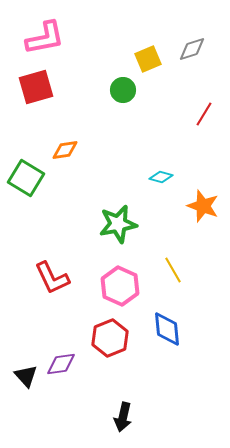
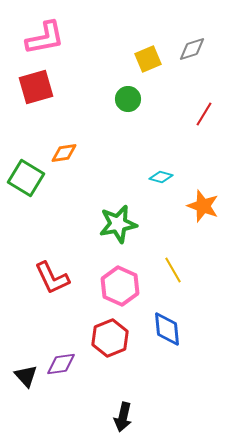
green circle: moved 5 px right, 9 px down
orange diamond: moved 1 px left, 3 px down
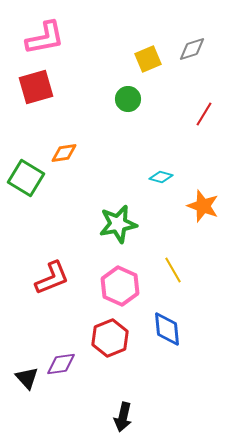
red L-shape: rotated 87 degrees counterclockwise
black triangle: moved 1 px right, 2 px down
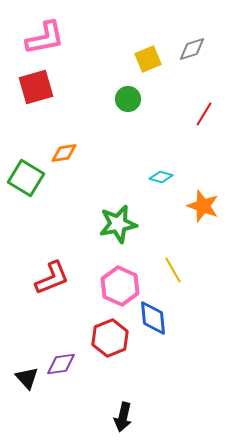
blue diamond: moved 14 px left, 11 px up
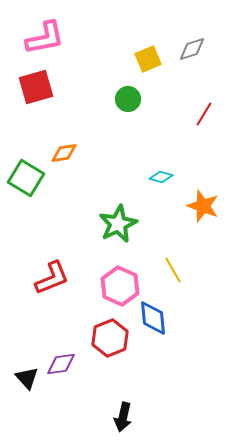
green star: rotated 15 degrees counterclockwise
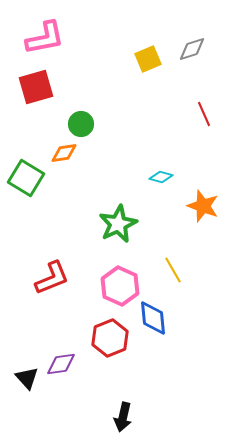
green circle: moved 47 px left, 25 px down
red line: rotated 55 degrees counterclockwise
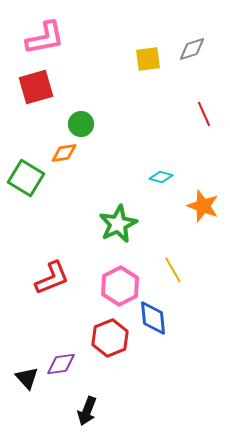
yellow square: rotated 16 degrees clockwise
pink hexagon: rotated 9 degrees clockwise
black arrow: moved 36 px left, 6 px up; rotated 8 degrees clockwise
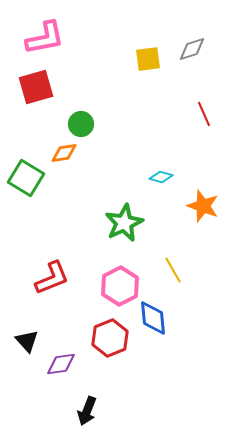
green star: moved 6 px right, 1 px up
black triangle: moved 37 px up
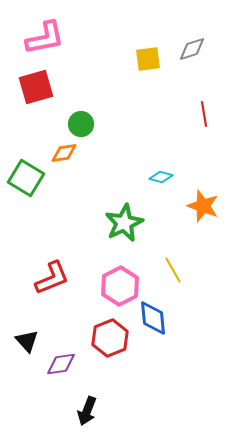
red line: rotated 15 degrees clockwise
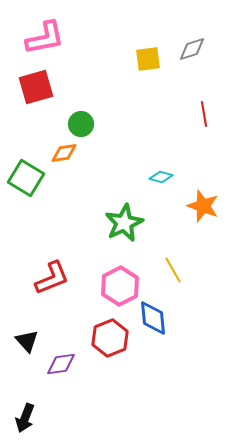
black arrow: moved 62 px left, 7 px down
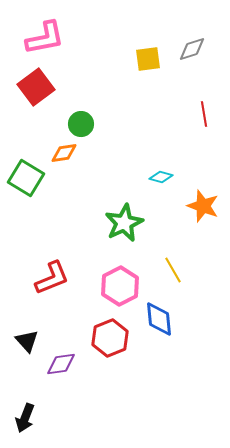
red square: rotated 21 degrees counterclockwise
blue diamond: moved 6 px right, 1 px down
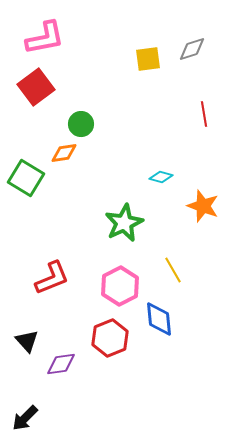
black arrow: rotated 24 degrees clockwise
